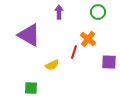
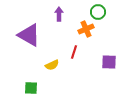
purple arrow: moved 2 px down
orange cross: moved 2 px left, 10 px up; rotated 28 degrees clockwise
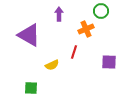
green circle: moved 3 px right, 1 px up
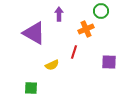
purple triangle: moved 5 px right, 2 px up
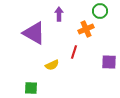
green circle: moved 1 px left
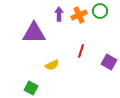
orange cross: moved 7 px left, 14 px up
purple triangle: rotated 30 degrees counterclockwise
red line: moved 7 px right, 1 px up
purple square: rotated 28 degrees clockwise
green square: rotated 24 degrees clockwise
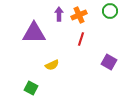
green circle: moved 10 px right
red line: moved 12 px up
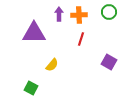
green circle: moved 1 px left, 1 px down
orange cross: rotated 21 degrees clockwise
yellow semicircle: rotated 24 degrees counterclockwise
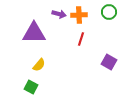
purple arrow: rotated 104 degrees clockwise
yellow semicircle: moved 13 px left
green square: moved 1 px up
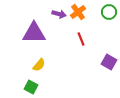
orange cross: moved 1 px left, 3 px up; rotated 35 degrees counterclockwise
red line: rotated 40 degrees counterclockwise
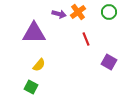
red line: moved 5 px right
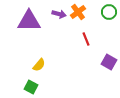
purple triangle: moved 5 px left, 12 px up
